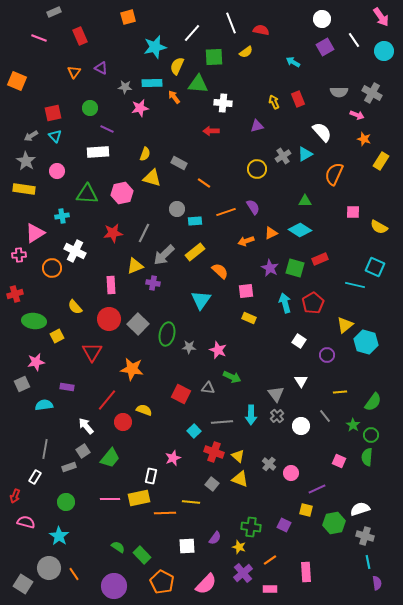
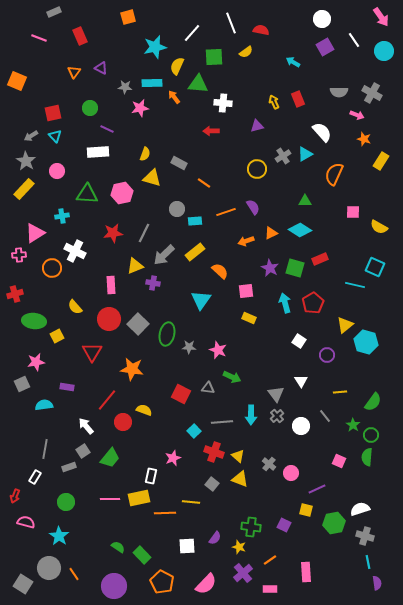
yellow rectangle at (24, 189): rotated 55 degrees counterclockwise
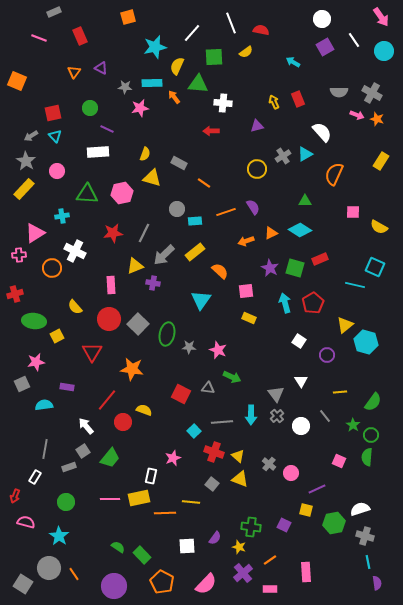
orange star at (364, 139): moved 13 px right, 20 px up
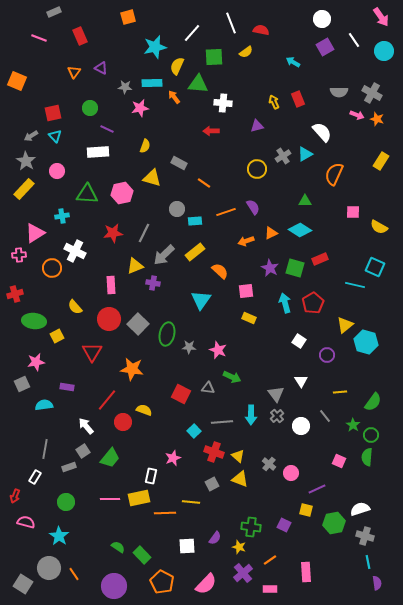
yellow semicircle at (145, 154): moved 8 px up
gray square at (212, 484): rotated 24 degrees clockwise
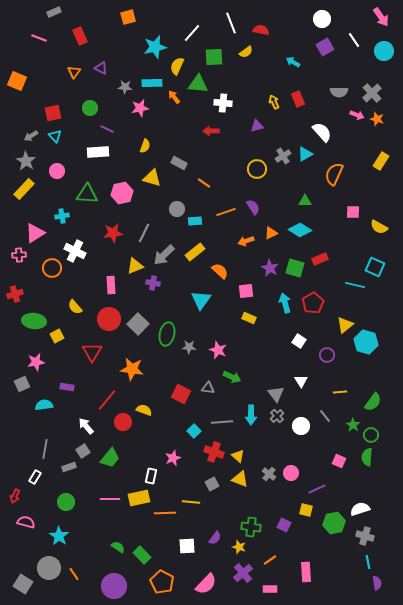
gray cross at (372, 93): rotated 18 degrees clockwise
gray cross at (269, 464): moved 10 px down
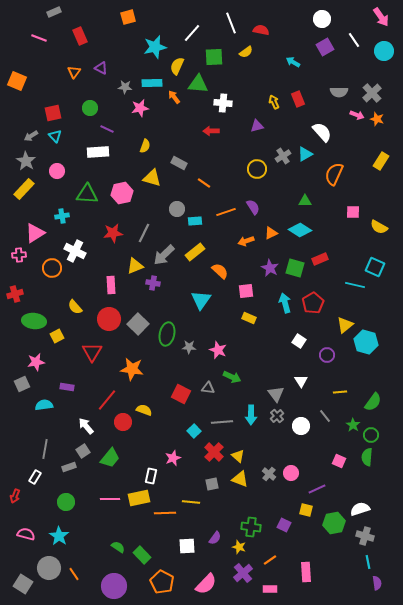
red cross at (214, 452): rotated 24 degrees clockwise
gray square at (212, 484): rotated 16 degrees clockwise
pink semicircle at (26, 522): moved 12 px down
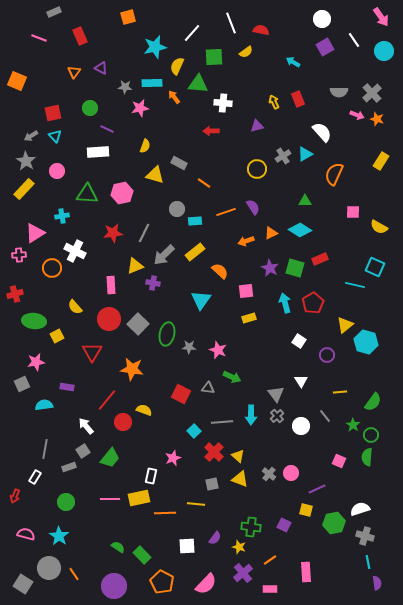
yellow triangle at (152, 178): moved 3 px right, 3 px up
yellow rectangle at (249, 318): rotated 40 degrees counterclockwise
yellow line at (191, 502): moved 5 px right, 2 px down
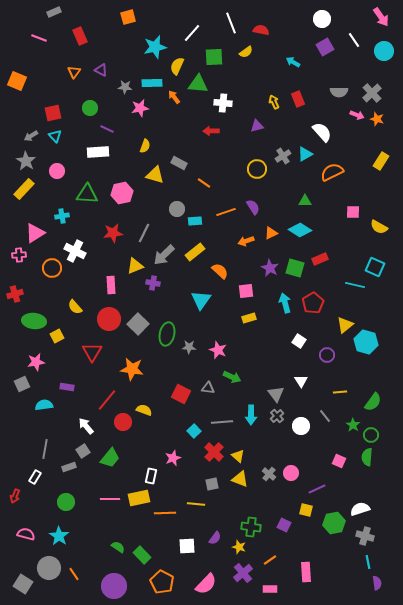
purple triangle at (101, 68): moved 2 px down
orange semicircle at (334, 174): moved 2 px left, 2 px up; rotated 40 degrees clockwise
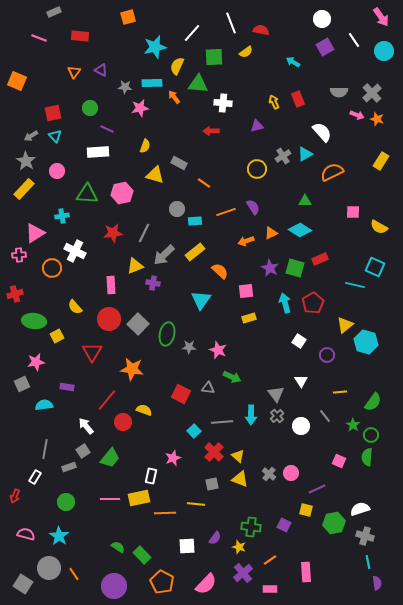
red rectangle at (80, 36): rotated 60 degrees counterclockwise
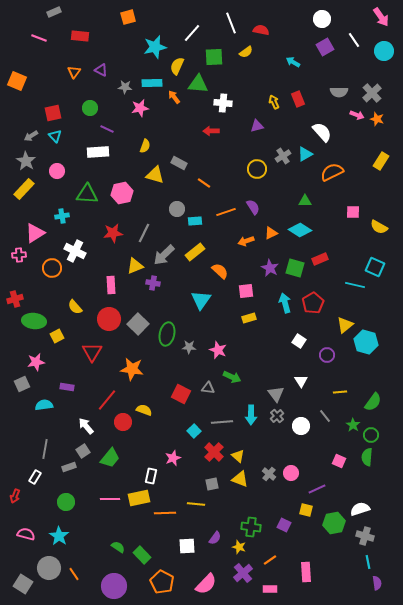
red cross at (15, 294): moved 5 px down
